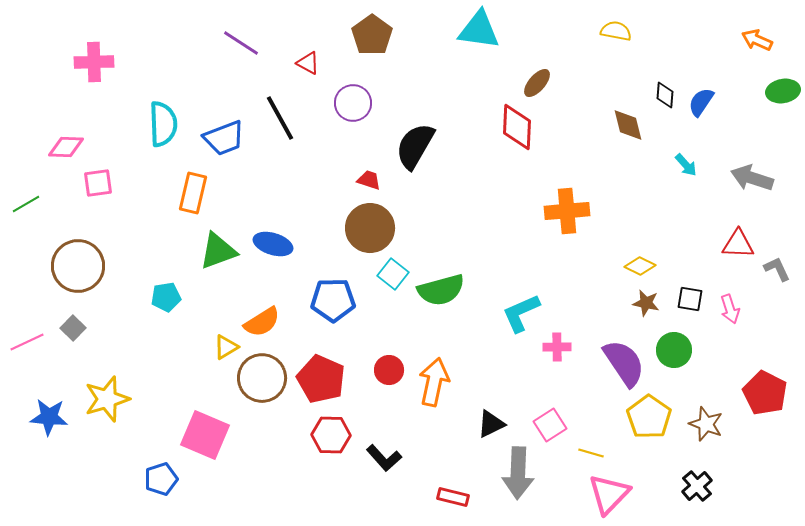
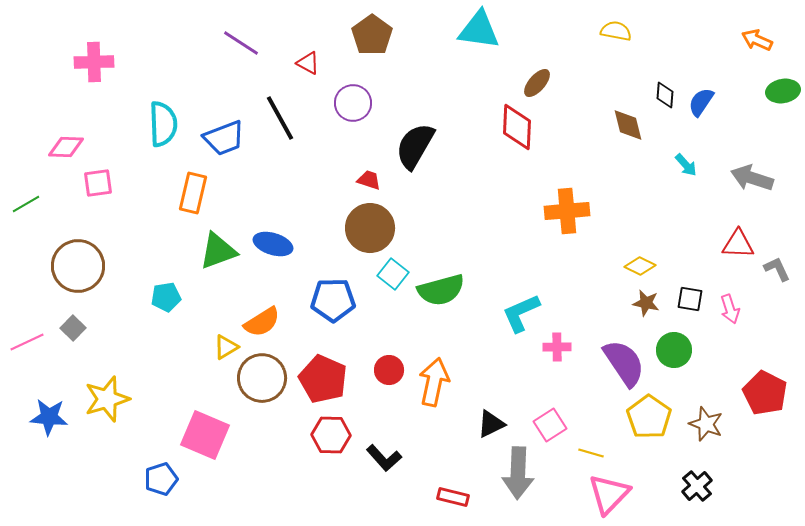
red pentagon at (321, 379): moved 2 px right
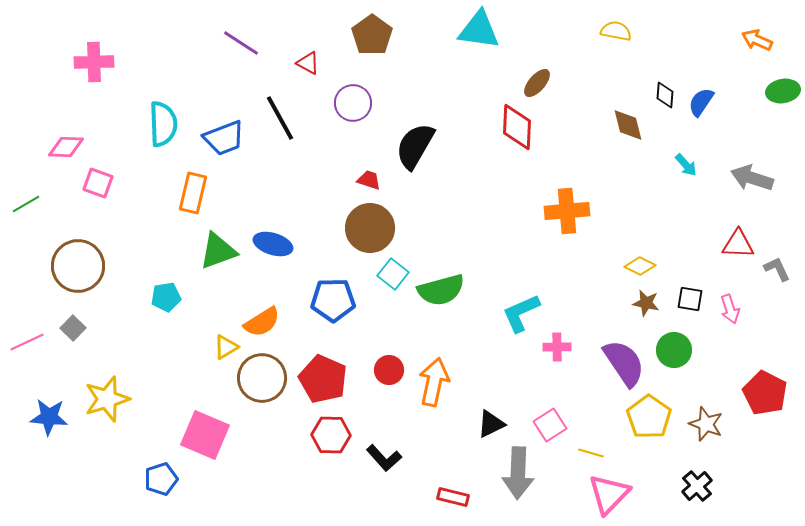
pink square at (98, 183): rotated 28 degrees clockwise
